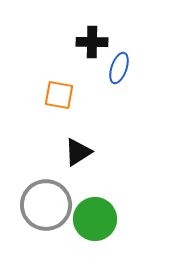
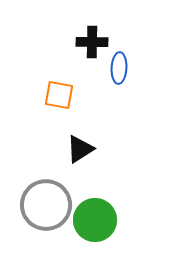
blue ellipse: rotated 16 degrees counterclockwise
black triangle: moved 2 px right, 3 px up
green circle: moved 1 px down
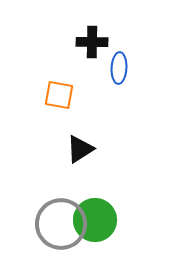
gray circle: moved 15 px right, 19 px down
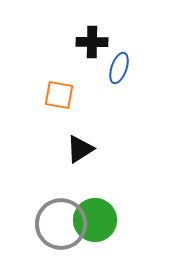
blue ellipse: rotated 16 degrees clockwise
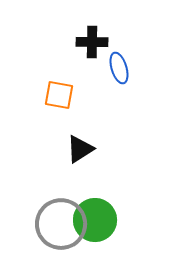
blue ellipse: rotated 36 degrees counterclockwise
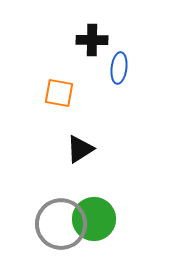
black cross: moved 2 px up
blue ellipse: rotated 24 degrees clockwise
orange square: moved 2 px up
green circle: moved 1 px left, 1 px up
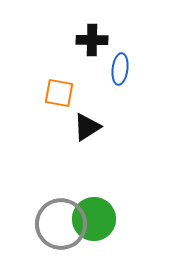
blue ellipse: moved 1 px right, 1 px down
black triangle: moved 7 px right, 22 px up
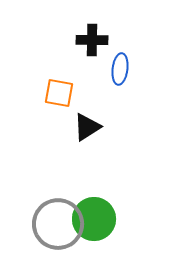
gray circle: moved 3 px left
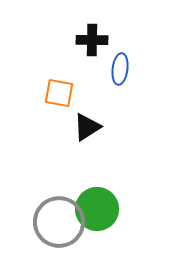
green circle: moved 3 px right, 10 px up
gray circle: moved 1 px right, 2 px up
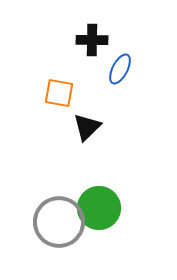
blue ellipse: rotated 20 degrees clockwise
black triangle: rotated 12 degrees counterclockwise
green circle: moved 2 px right, 1 px up
